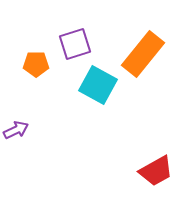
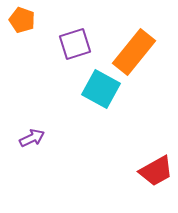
orange rectangle: moved 9 px left, 2 px up
orange pentagon: moved 14 px left, 44 px up; rotated 20 degrees clockwise
cyan square: moved 3 px right, 4 px down
purple arrow: moved 16 px right, 8 px down
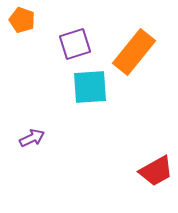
cyan square: moved 11 px left, 2 px up; rotated 33 degrees counterclockwise
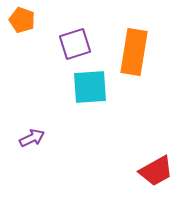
orange rectangle: rotated 30 degrees counterclockwise
